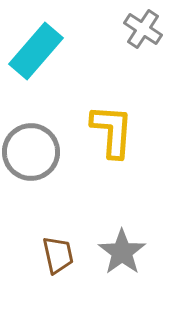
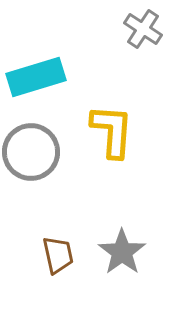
cyan rectangle: moved 26 px down; rotated 32 degrees clockwise
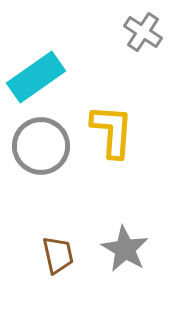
gray cross: moved 3 px down
cyan rectangle: rotated 18 degrees counterclockwise
gray circle: moved 10 px right, 6 px up
gray star: moved 3 px right, 3 px up; rotated 6 degrees counterclockwise
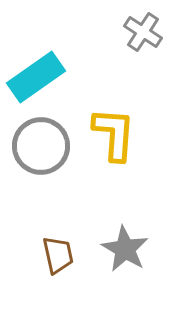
yellow L-shape: moved 2 px right, 3 px down
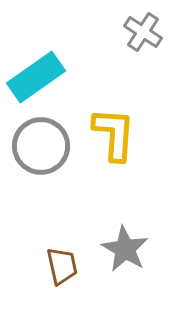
brown trapezoid: moved 4 px right, 11 px down
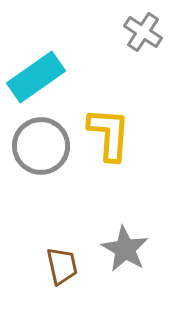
yellow L-shape: moved 5 px left
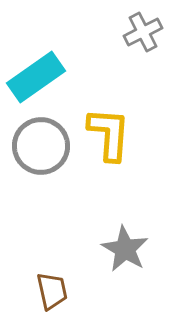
gray cross: rotated 30 degrees clockwise
brown trapezoid: moved 10 px left, 25 px down
